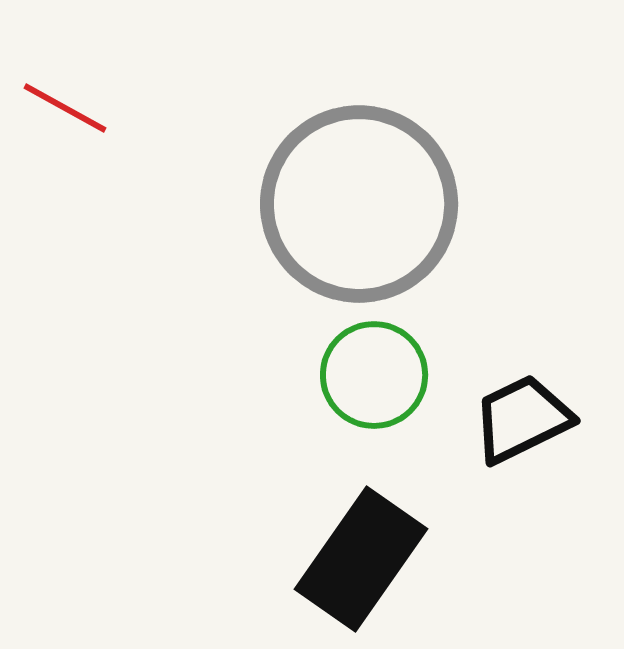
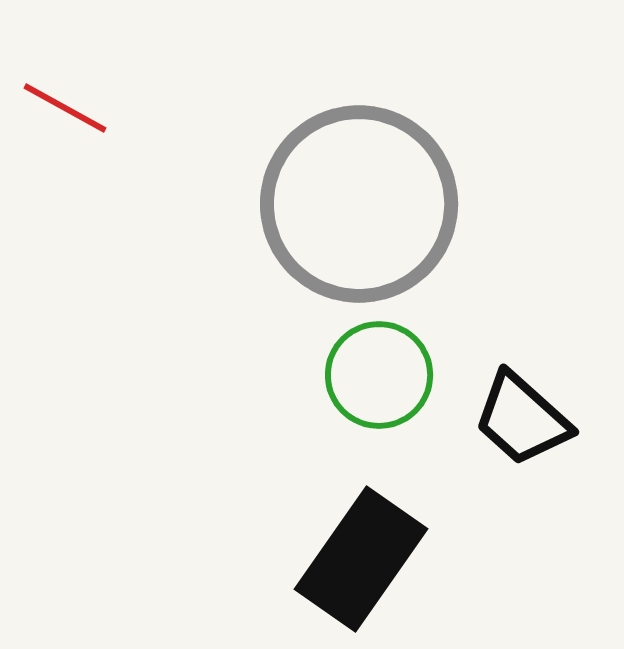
green circle: moved 5 px right
black trapezoid: rotated 112 degrees counterclockwise
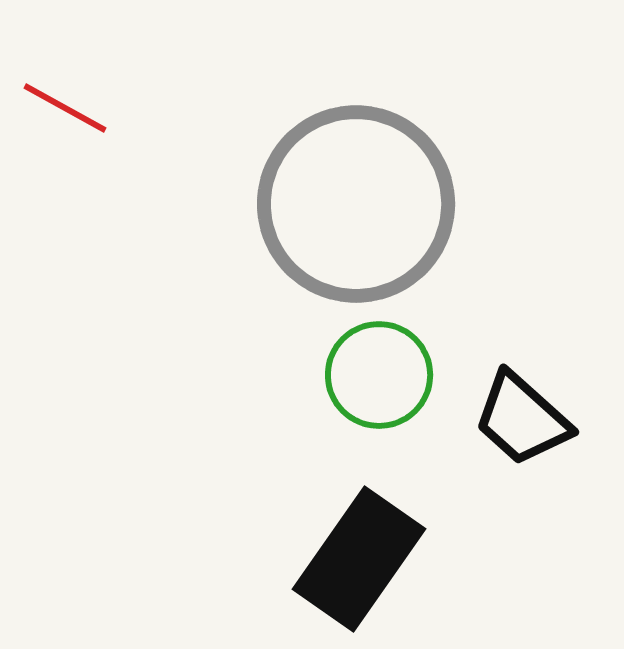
gray circle: moved 3 px left
black rectangle: moved 2 px left
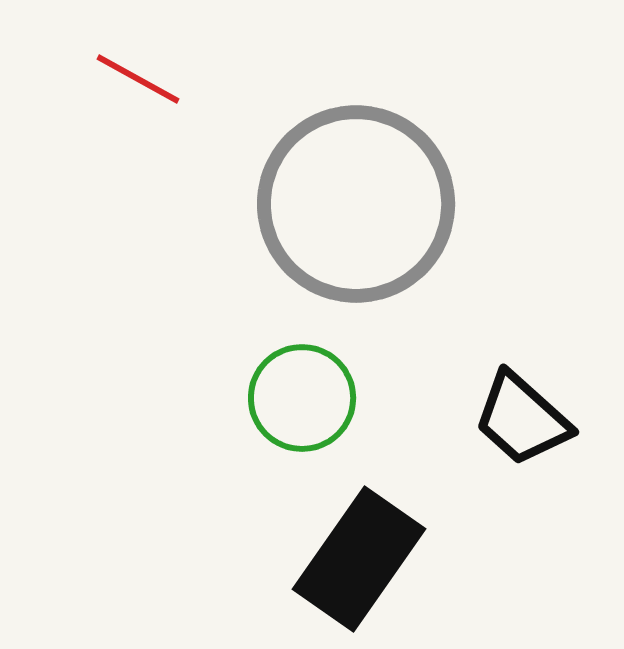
red line: moved 73 px right, 29 px up
green circle: moved 77 px left, 23 px down
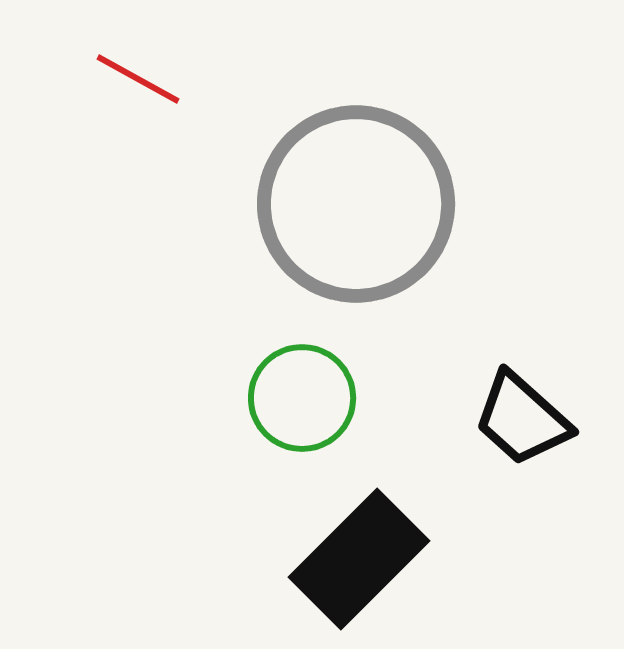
black rectangle: rotated 10 degrees clockwise
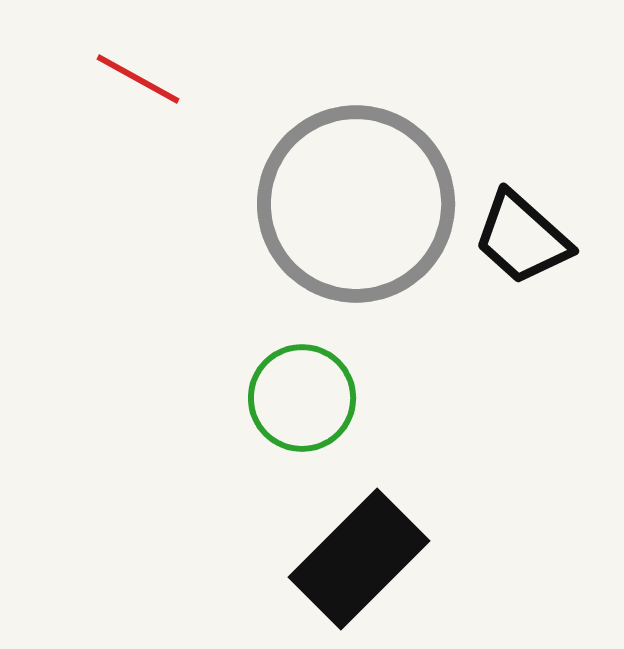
black trapezoid: moved 181 px up
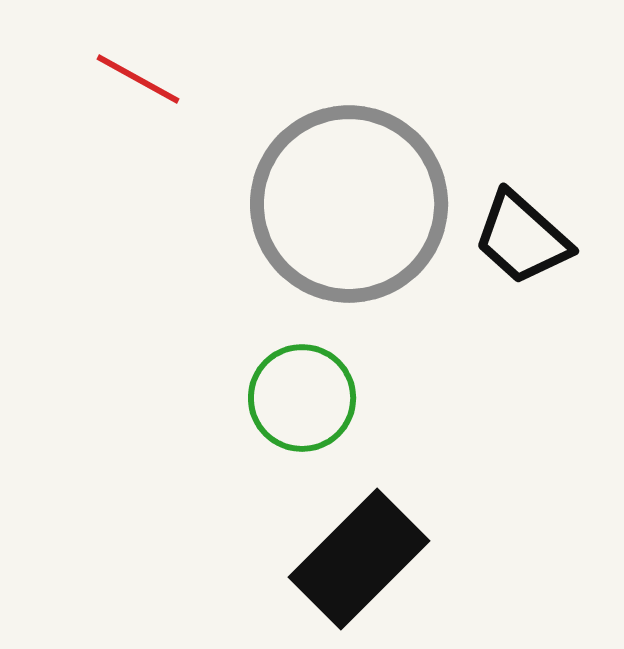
gray circle: moved 7 px left
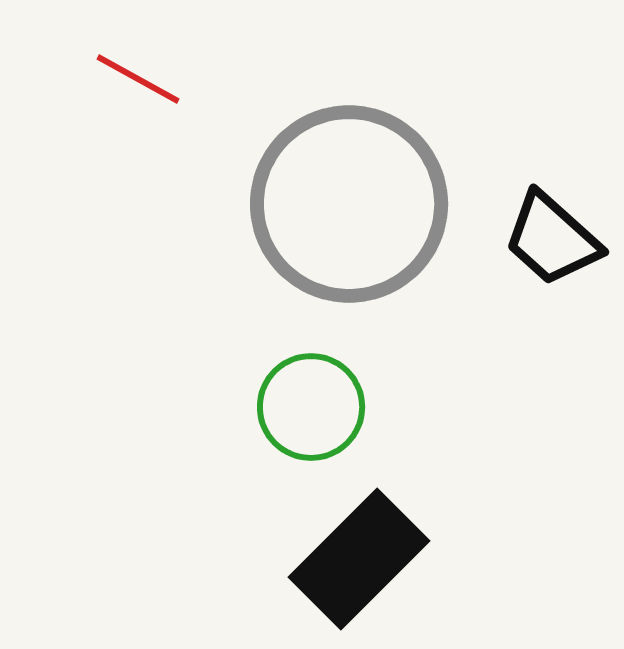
black trapezoid: moved 30 px right, 1 px down
green circle: moved 9 px right, 9 px down
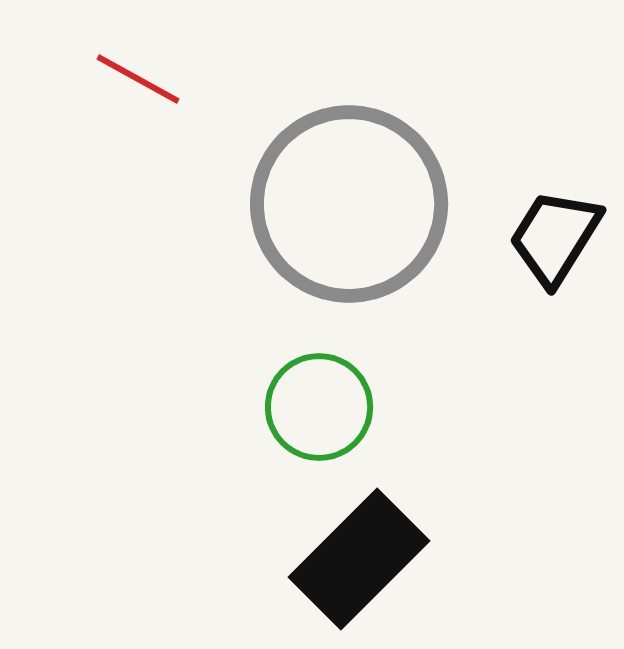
black trapezoid: moved 3 px right, 2 px up; rotated 80 degrees clockwise
green circle: moved 8 px right
